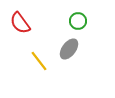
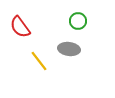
red semicircle: moved 4 px down
gray ellipse: rotated 60 degrees clockwise
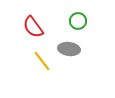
red semicircle: moved 13 px right
yellow line: moved 3 px right
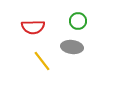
red semicircle: rotated 55 degrees counterclockwise
gray ellipse: moved 3 px right, 2 px up
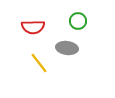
gray ellipse: moved 5 px left, 1 px down
yellow line: moved 3 px left, 2 px down
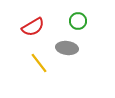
red semicircle: rotated 30 degrees counterclockwise
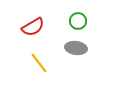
gray ellipse: moved 9 px right
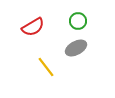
gray ellipse: rotated 35 degrees counterclockwise
yellow line: moved 7 px right, 4 px down
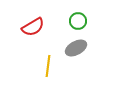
yellow line: moved 2 px right, 1 px up; rotated 45 degrees clockwise
